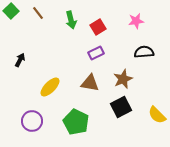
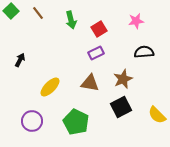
red square: moved 1 px right, 2 px down
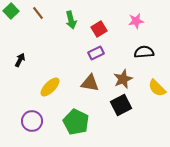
black square: moved 2 px up
yellow semicircle: moved 27 px up
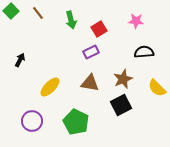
pink star: rotated 14 degrees clockwise
purple rectangle: moved 5 px left, 1 px up
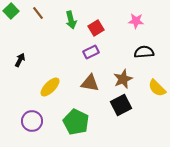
red square: moved 3 px left, 1 px up
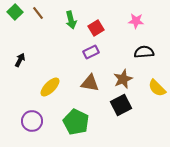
green square: moved 4 px right, 1 px down
